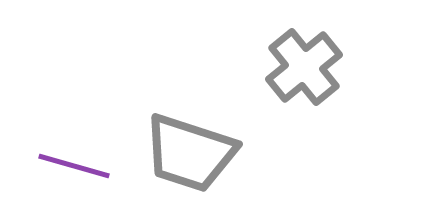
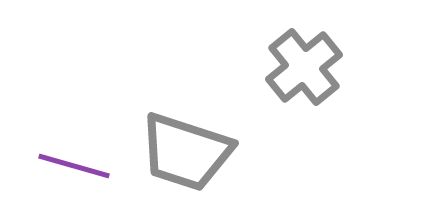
gray trapezoid: moved 4 px left, 1 px up
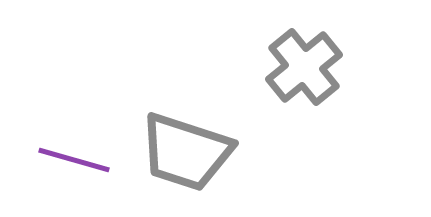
purple line: moved 6 px up
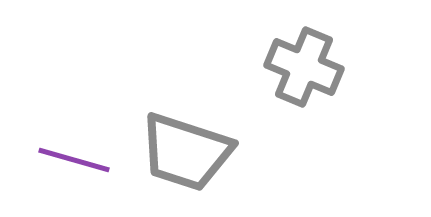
gray cross: rotated 28 degrees counterclockwise
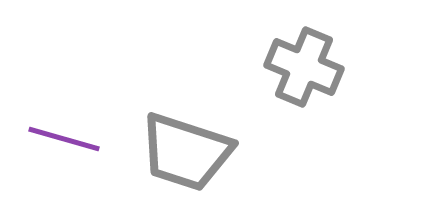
purple line: moved 10 px left, 21 px up
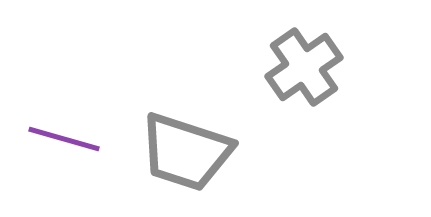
gray cross: rotated 32 degrees clockwise
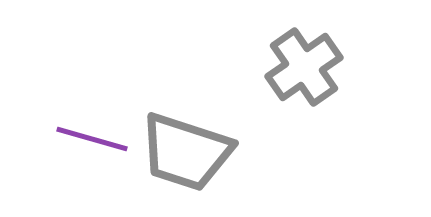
purple line: moved 28 px right
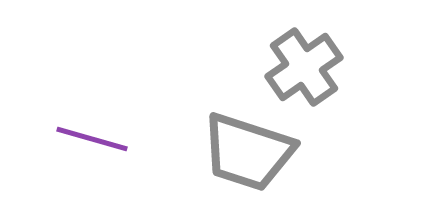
gray trapezoid: moved 62 px right
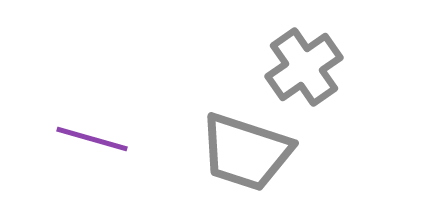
gray trapezoid: moved 2 px left
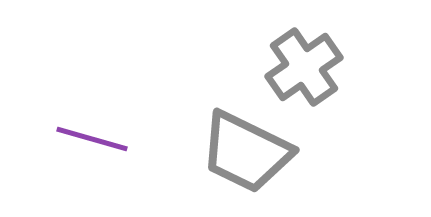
gray trapezoid: rotated 8 degrees clockwise
